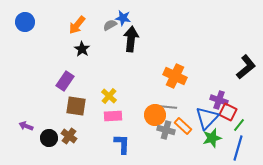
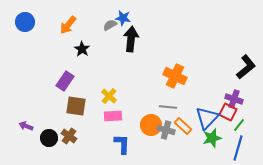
orange arrow: moved 9 px left
purple cross: moved 15 px right, 1 px up
orange circle: moved 4 px left, 10 px down
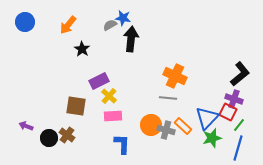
black L-shape: moved 6 px left, 7 px down
purple rectangle: moved 34 px right; rotated 30 degrees clockwise
gray line: moved 9 px up
brown cross: moved 2 px left, 1 px up
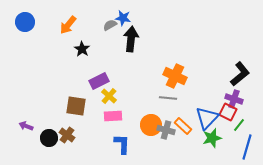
blue line: moved 9 px right, 1 px up
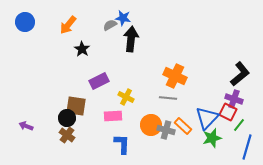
yellow cross: moved 17 px right, 1 px down; rotated 14 degrees counterclockwise
black circle: moved 18 px right, 20 px up
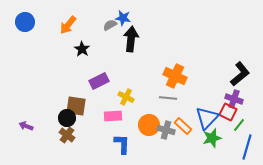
orange circle: moved 2 px left
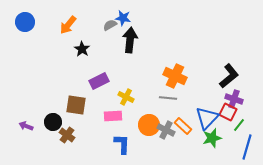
black arrow: moved 1 px left, 1 px down
black L-shape: moved 11 px left, 2 px down
brown square: moved 1 px up
black circle: moved 14 px left, 4 px down
gray cross: rotated 12 degrees clockwise
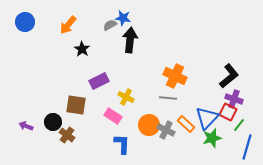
pink rectangle: rotated 36 degrees clockwise
orange rectangle: moved 3 px right, 2 px up
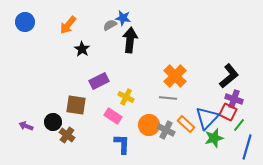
orange cross: rotated 20 degrees clockwise
green star: moved 2 px right
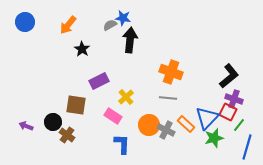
orange cross: moved 4 px left, 4 px up; rotated 25 degrees counterclockwise
yellow cross: rotated 21 degrees clockwise
